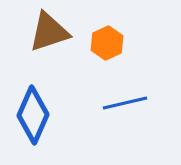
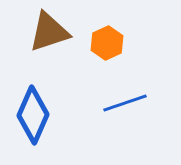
blue line: rotated 6 degrees counterclockwise
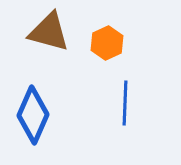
brown triangle: rotated 33 degrees clockwise
blue line: rotated 69 degrees counterclockwise
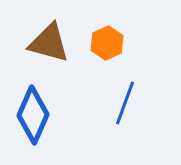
brown triangle: moved 11 px down
blue line: rotated 18 degrees clockwise
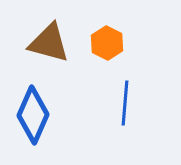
orange hexagon: rotated 8 degrees counterclockwise
blue line: rotated 15 degrees counterclockwise
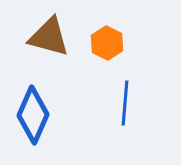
brown triangle: moved 6 px up
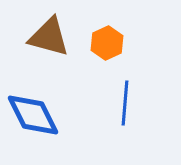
orange hexagon: rotated 8 degrees clockwise
blue diamond: rotated 50 degrees counterclockwise
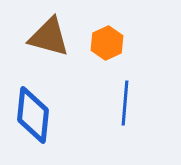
blue diamond: rotated 32 degrees clockwise
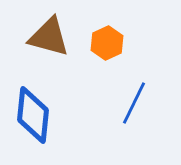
blue line: moved 9 px right; rotated 21 degrees clockwise
